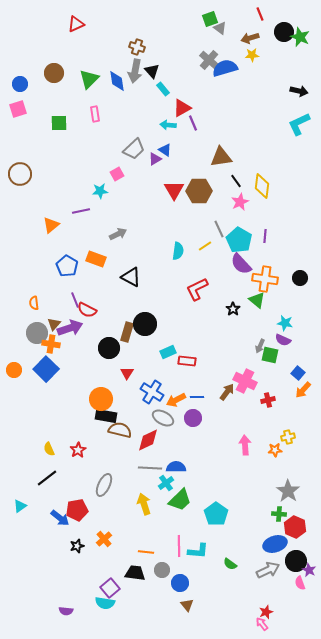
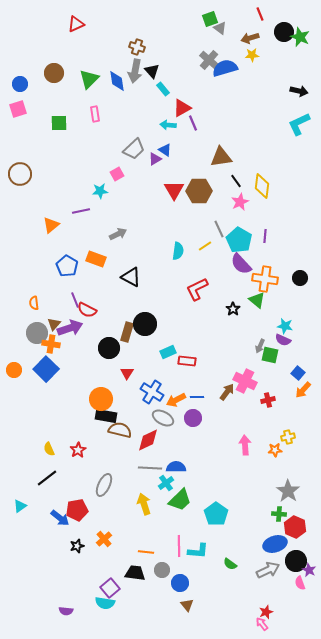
cyan star at (285, 323): moved 3 px down
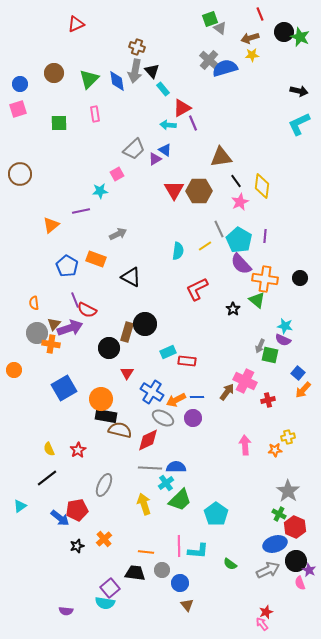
blue square at (46, 369): moved 18 px right, 19 px down; rotated 15 degrees clockwise
green cross at (279, 514): rotated 24 degrees clockwise
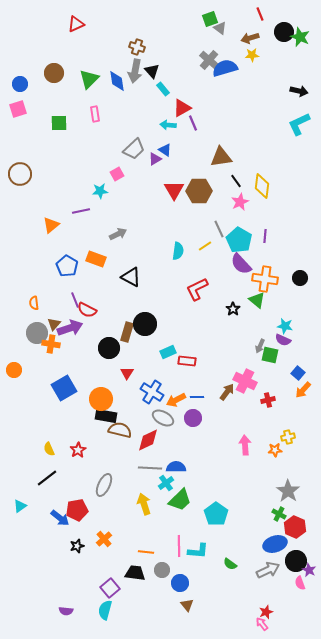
cyan semicircle at (105, 603): moved 7 px down; rotated 96 degrees clockwise
